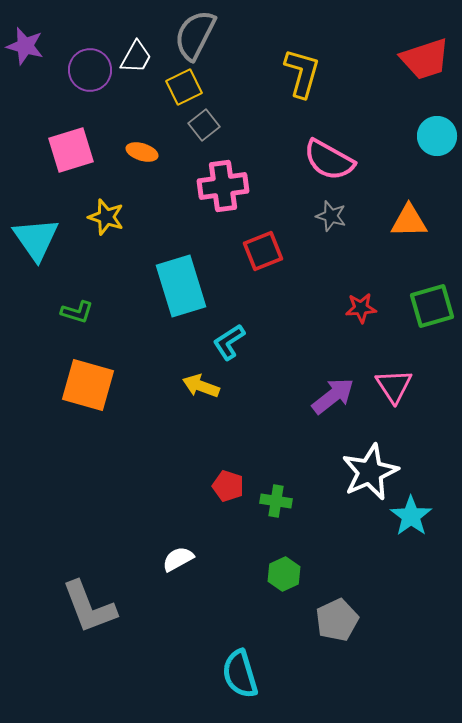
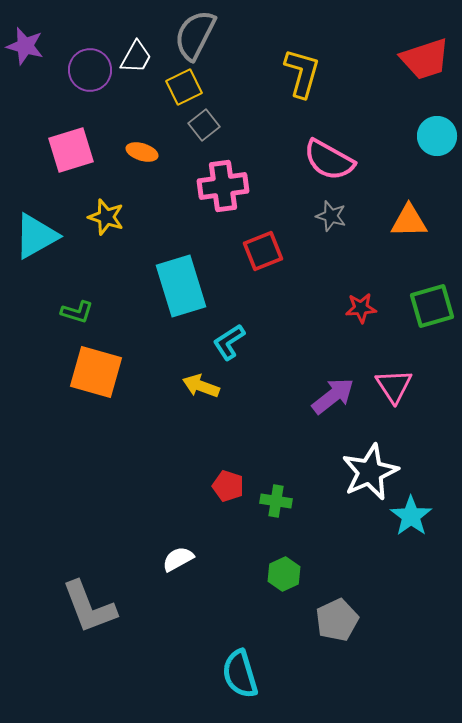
cyan triangle: moved 3 px up; rotated 36 degrees clockwise
orange square: moved 8 px right, 13 px up
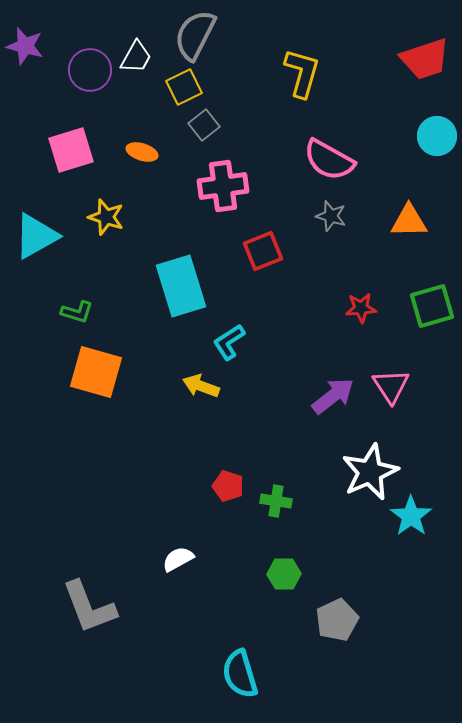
pink triangle: moved 3 px left
green hexagon: rotated 24 degrees clockwise
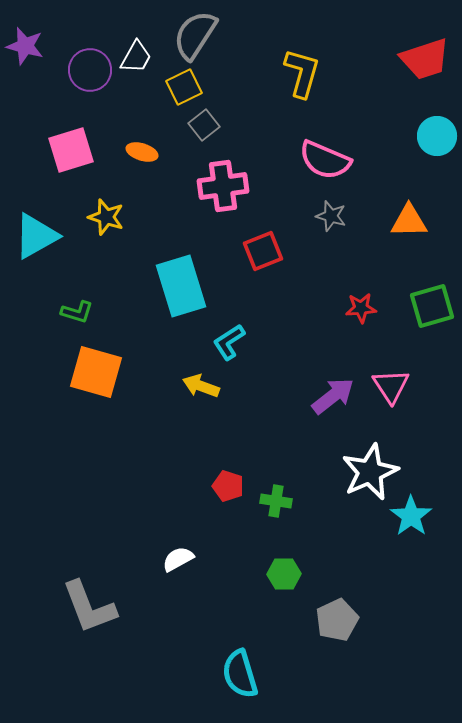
gray semicircle: rotated 6 degrees clockwise
pink semicircle: moved 4 px left; rotated 6 degrees counterclockwise
